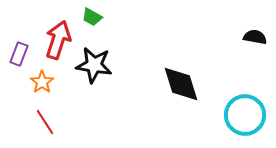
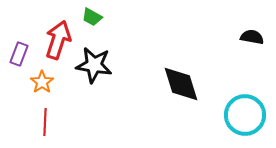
black semicircle: moved 3 px left
red line: rotated 36 degrees clockwise
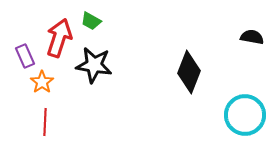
green trapezoid: moved 1 px left, 4 px down
red arrow: moved 1 px right, 2 px up
purple rectangle: moved 6 px right, 2 px down; rotated 45 degrees counterclockwise
black diamond: moved 8 px right, 12 px up; rotated 39 degrees clockwise
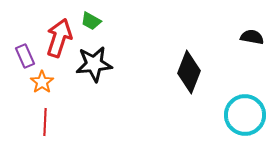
black star: moved 1 px up; rotated 15 degrees counterclockwise
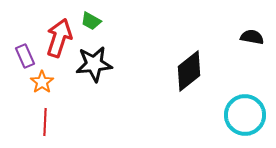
black diamond: moved 1 px up; rotated 30 degrees clockwise
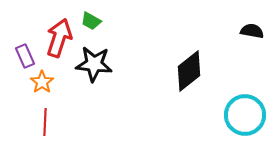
black semicircle: moved 6 px up
black star: rotated 12 degrees clockwise
